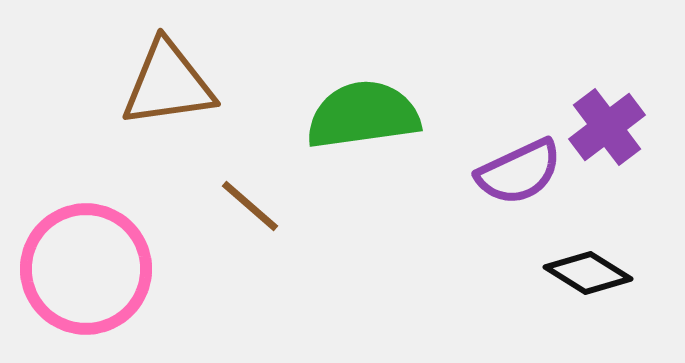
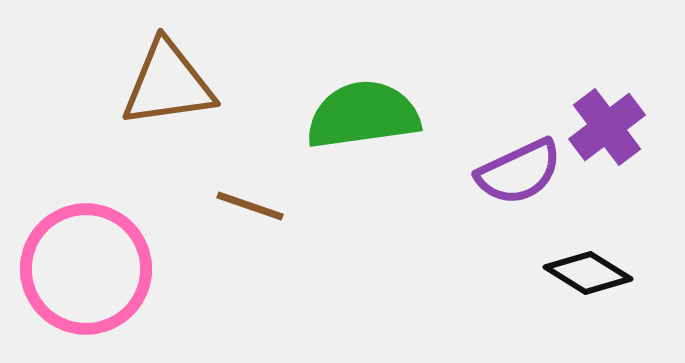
brown line: rotated 22 degrees counterclockwise
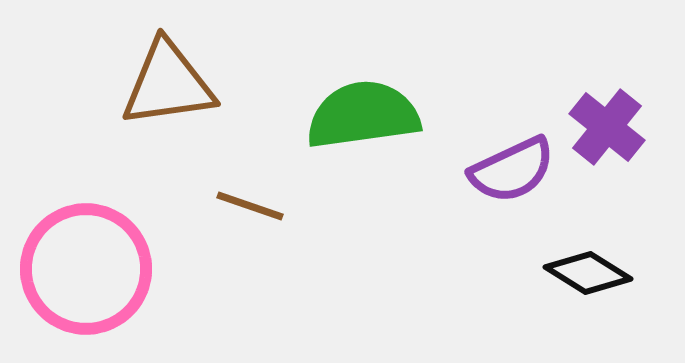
purple cross: rotated 14 degrees counterclockwise
purple semicircle: moved 7 px left, 2 px up
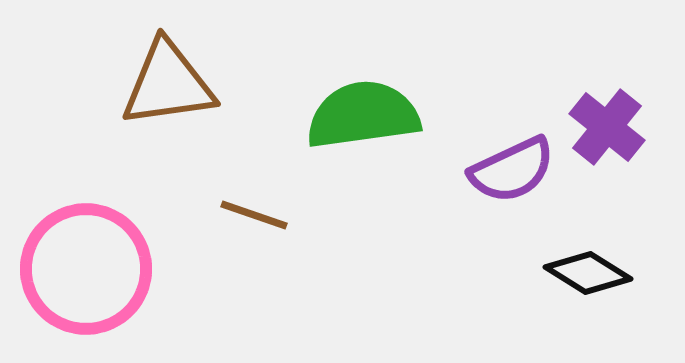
brown line: moved 4 px right, 9 px down
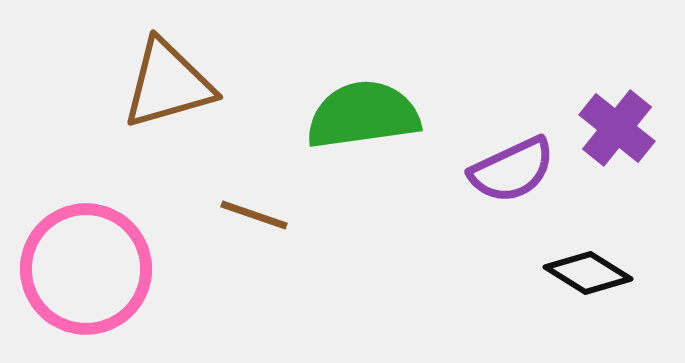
brown triangle: rotated 8 degrees counterclockwise
purple cross: moved 10 px right, 1 px down
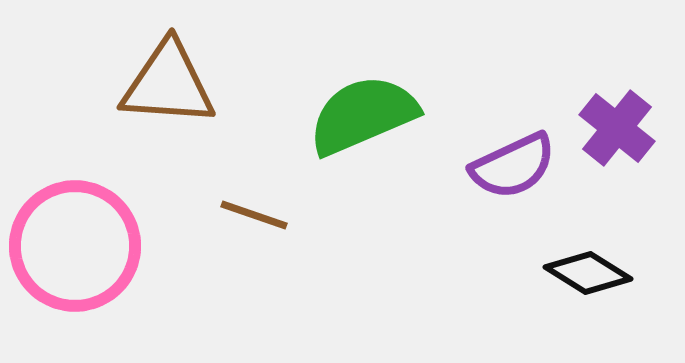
brown triangle: rotated 20 degrees clockwise
green semicircle: rotated 15 degrees counterclockwise
purple semicircle: moved 1 px right, 4 px up
pink circle: moved 11 px left, 23 px up
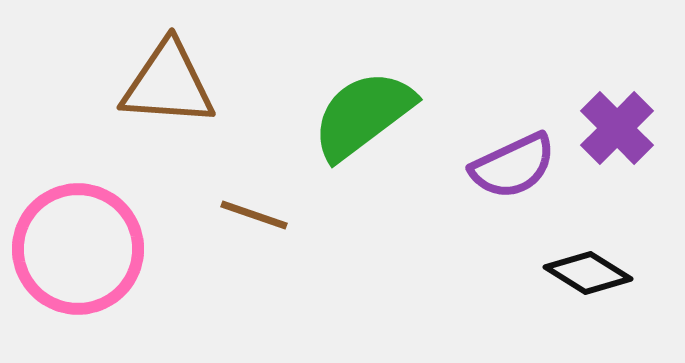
green semicircle: rotated 14 degrees counterclockwise
purple cross: rotated 6 degrees clockwise
pink circle: moved 3 px right, 3 px down
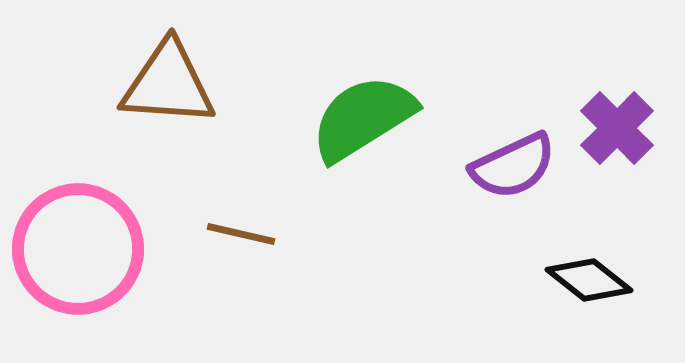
green semicircle: moved 3 px down; rotated 5 degrees clockwise
brown line: moved 13 px left, 19 px down; rotated 6 degrees counterclockwise
black diamond: moved 1 px right, 7 px down; rotated 6 degrees clockwise
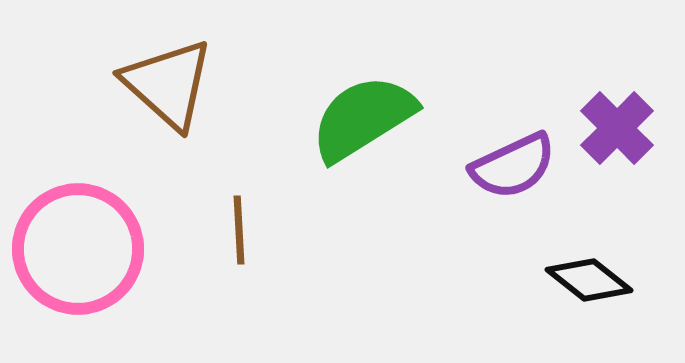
brown triangle: rotated 38 degrees clockwise
brown line: moved 2 px left, 4 px up; rotated 74 degrees clockwise
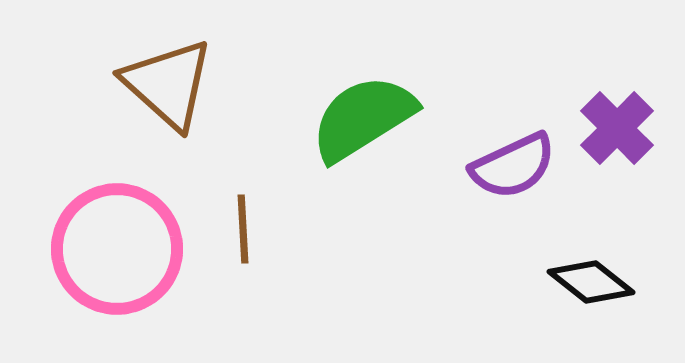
brown line: moved 4 px right, 1 px up
pink circle: moved 39 px right
black diamond: moved 2 px right, 2 px down
